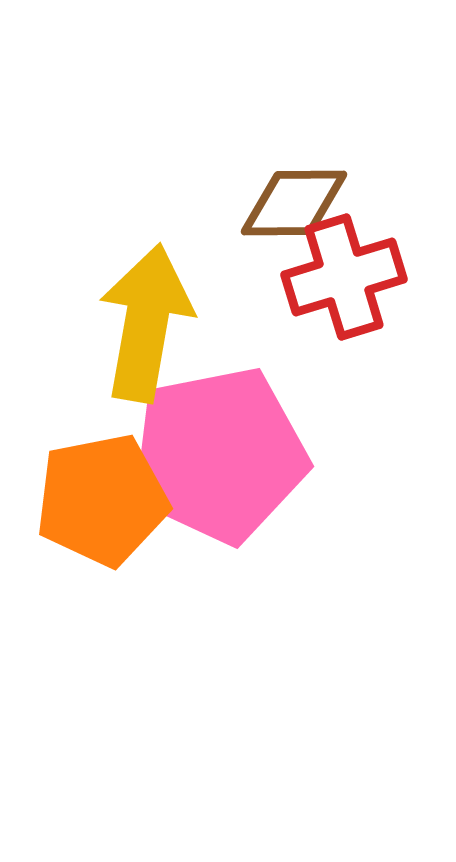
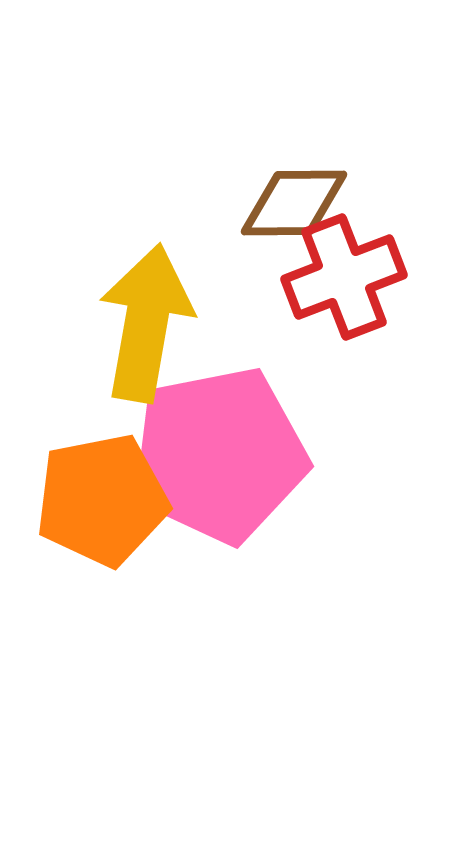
red cross: rotated 4 degrees counterclockwise
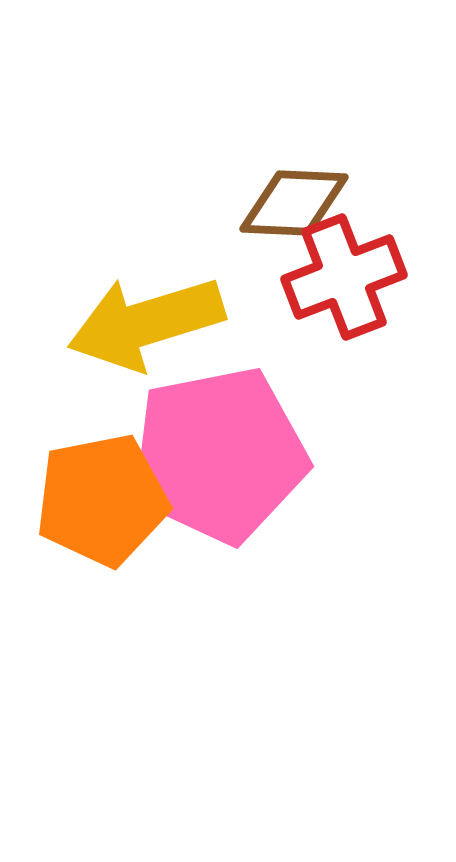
brown diamond: rotated 3 degrees clockwise
yellow arrow: rotated 117 degrees counterclockwise
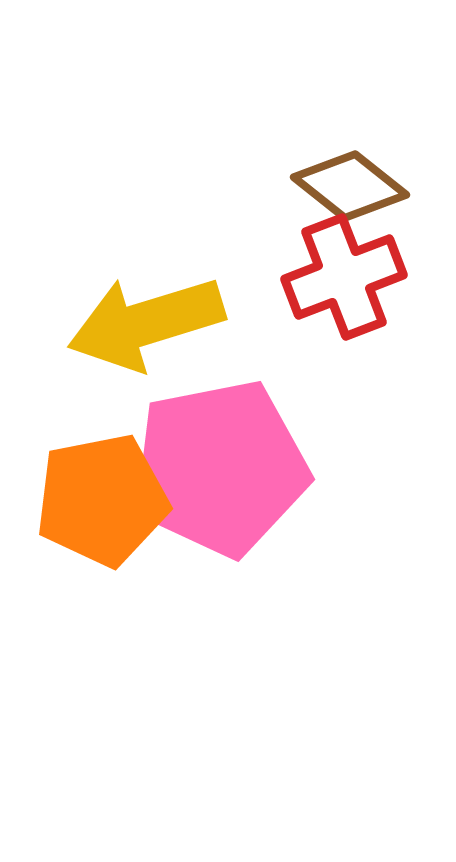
brown diamond: moved 56 px right, 17 px up; rotated 36 degrees clockwise
pink pentagon: moved 1 px right, 13 px down
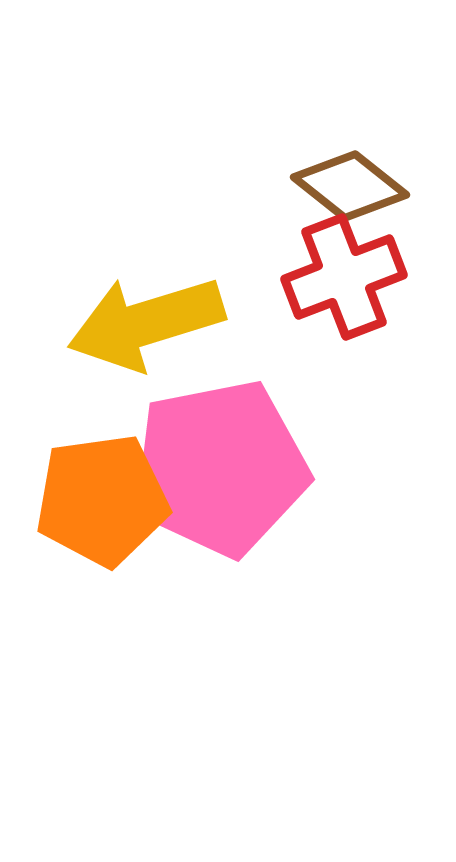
orange pentagon: rotated 3 degrees clockwise
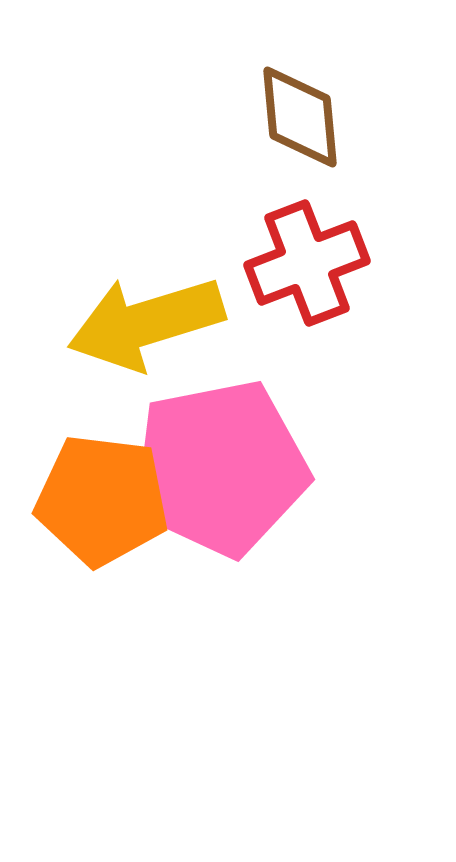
brown diamond: moved 50 px left, 69 px up; rotated 46 degrees clockwise
red cross: moved 37 px left, 14 px up
orange pentagon: rotated 15 degrees clockwise
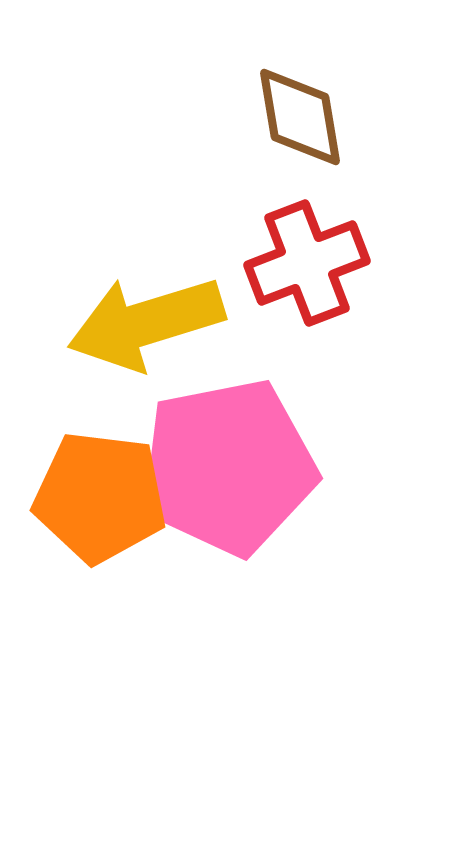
brown diamond: rotated 4 degrees counterclockwise
pink pentagon: moved 8 px right, 1 px up
orange pentagon: moved 2 px left, 3 px up
